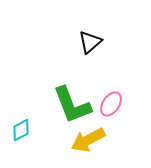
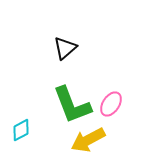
black triangle: moved 25 px left, 6 px down
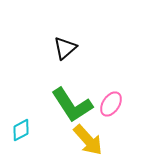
green L-shape: rotated 12 degrees counterclockwise
yellow arrow: rotated 104 degrees counterclockwise
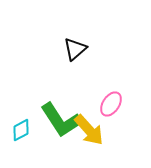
black triangle: moved 10 px right, 1 px down
green L-shape: moved 11 px left, 15 px down
yellow arrow: moved 1 px right, 10 px up
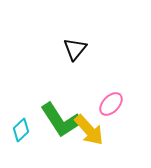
black triangle: rotated 10 degrees counterclockwise
pink ellipse: rotated 10 degrees clockwise
cyan diamond: rotated 15 degrees counterclockwise
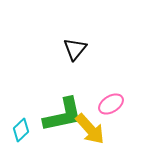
pink ellipse: rotated 15 degrees clockwise
green L-shape: moved 2 px right, 5 px up; rotated 69 degrees counterclockwise
yellow arrow: moved 1 px right, 1 px up
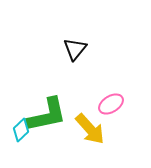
green L-shape: moved 16 px left
